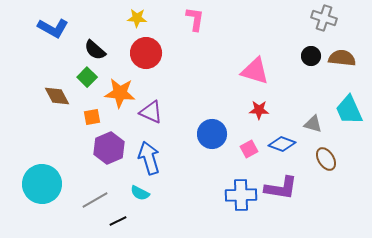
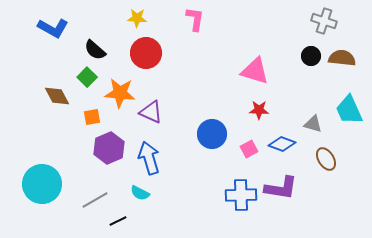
gray cross: moved 3 px down
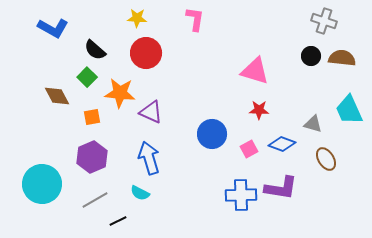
purple hexagon: moved 17 px left, 9 px down
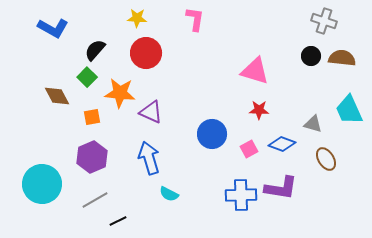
black semicircle: rotated 90 degrees clockwise
cyan semicircle: moved 29 px right, 1 px down
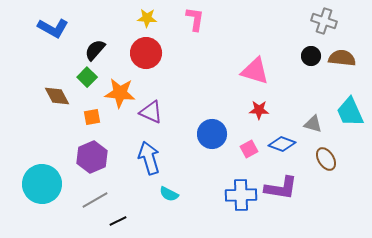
yellow star: moved 10 px right
cyan trapezoid: moved 1 px right, 2 px down
